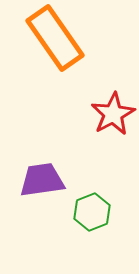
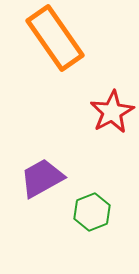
red star: moved 1 px left, 2 px up
purple trapezoid: moved 2 px up; rotated 21 degrees counterclockwise
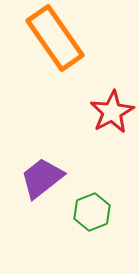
purple trapezoid: rotated 9 degrees counterclockwise
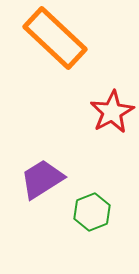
orange rectangle: rotated 12 degrees counterclockwise
purple trapezoid: moved 1 px down; rotated 6 degrees clockwise
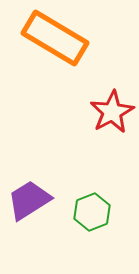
orange rectangle: rotated 12 degrees counterclockwise
purple trapezoid: moved 13 px left, 21 px down
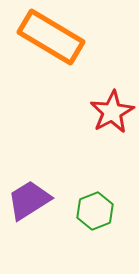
orange rectangle: moved 4 px left, 1 px up
green hexagon: moved 3 px right, 1 px up
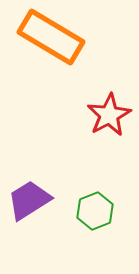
red star: moved 3 px left, 3 px down
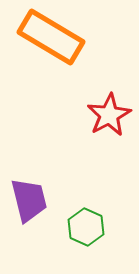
purple trapezoid: rotated 108 degrees clockwise
green hexagon: moved 9 px left, 16 px down; rotated 15 degrees counterclockwise
